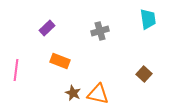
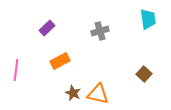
orange rectangle: rotated 48 degrees counterclockwise
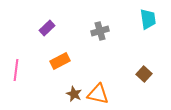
brown star: moved 1 px right, 1 px down
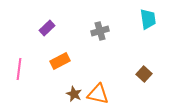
pink line: moved 3 px right, 1 px up
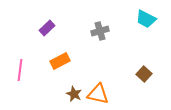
cyan trapezoid: moved 2 px left; rotated 125 degrees clockwise
pink line: moved 1 px right, 1 px down
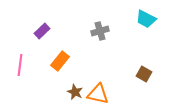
purple rectangle: moved 5 px left, 3 px down
orange rectangle: rotated 24 degrees counterclockwise
pink line: moved 5 px up
brown square: rotated 14 degrees counterclockwise
brown star: moved 1 px right, 2 px up
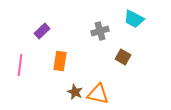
cyan trapezoid: moved 12 px left
orange rectangle: rotated 30 degrees counterclockwise
brown square: moved 21 px left, 17 px up
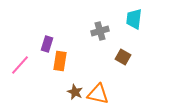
cyan trapezoid: rotated 70 degrees clockwise
purple rectangle: moved 5 px right, 13 px down; rotated 28 degrees counterclockwise
pink line: rotated 35 degrees clockwise
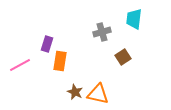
gray cross: moved 2 px right, 1 px down
brown square: rotated 28 degrees clockwise
pink line: rotated 20 degrees clockwise
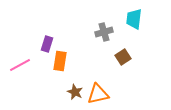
gray cross: moved 2 px right
orange triangle: rotated 25 degrees counterclockwise
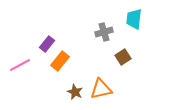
purple rectangle: rotated 21 degrees clockwise
orange rectangle: rotated 30 degrees clockwise
orange triangle: moved 3 px right, 5 px up
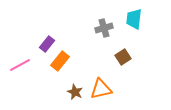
gray cross: moved 4 px up
